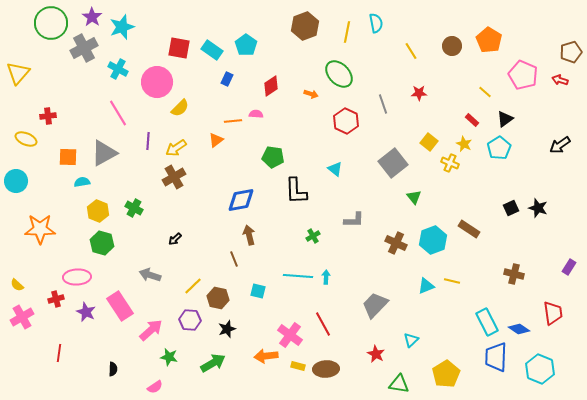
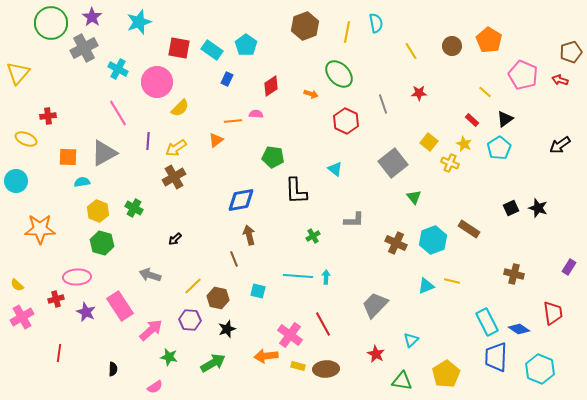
cyan star at (122, 27): moved 17 px right, 5 px up
green triangle at (399, 384): moved 3 px right, 3 px up
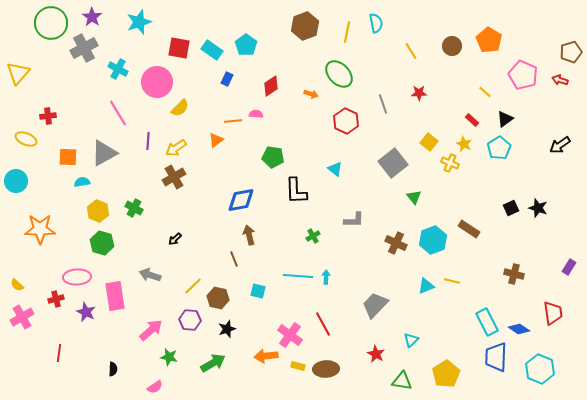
pink rectangle at (120, 306): moved 5 px left, 10 px up; rotated 24 degrees clockwise
